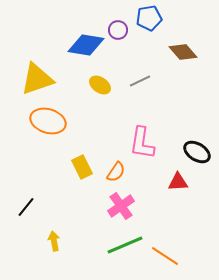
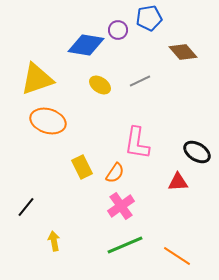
pink L-shape: moved 5 px left
orange semicircle: moved 1 px left, 1 px down
orange line: moved 12 px right
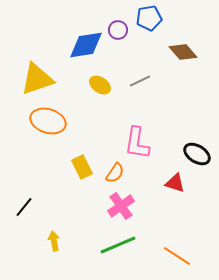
blue diamond: rotated 18 degrees counterclockwise
black ellipse: moved 2 px down
red triangle: moved 3 px left, 1 px down; rotated 20 degrees clockwise
black line: moved 2 px left
green line: moved 7 px left
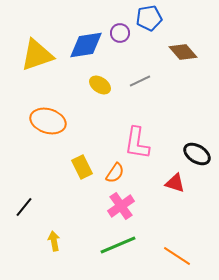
purple circle: moved 2 px right, 3 px down
yellow triangle: moved 24 px up
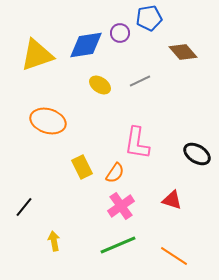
red triangle: moved 3 px left, 17 px down
orange line: moved 3 px left
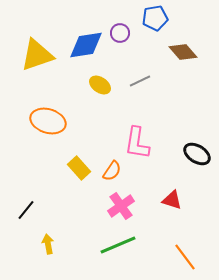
blue pentagon: moved 6 px right
yellow rectangle: moved 3 px left, 1 px down; rotated 15 degrees counterclockwise
orange semicircle: moved 3 px left, 2 px up
black line: moved 2 px right, 3 px down
yellow arrow: moved 6 px left, 3 px down
orange line: moved 11 px right, 1 px down; rotated 20 degrees clockwise
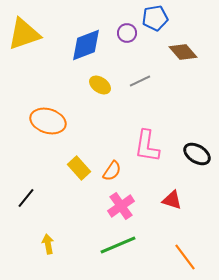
purple circle: moved 7 px right
blue diamond: rotated 12 degrees counterclockwise
yellow triangle: moved 13 px left, 21 px up
pink L-shape: moved 10 px right, 3 px down
black line: moved 12 px up
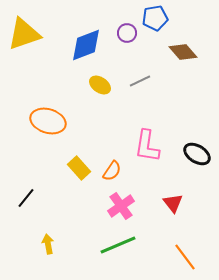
red triangle: moved 1 px right, 3 px down; rotated 35 degrees clockwise
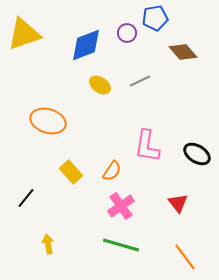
yellow rectangle: moved 8 px left, 4 px down
red triangle: moved 5 px right
green line: moved 3 px right; rotated 39 degrees clockwise
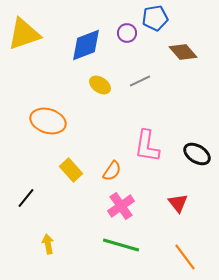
yellow rectangle: moved 2 px up
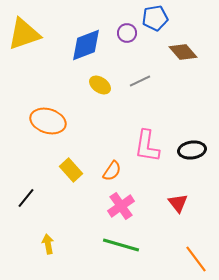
black ellipse: moved 5 px left, 4 px up; rotated 40 degrees counterclockwise
orange line: moved 11 px right, 2 px down
